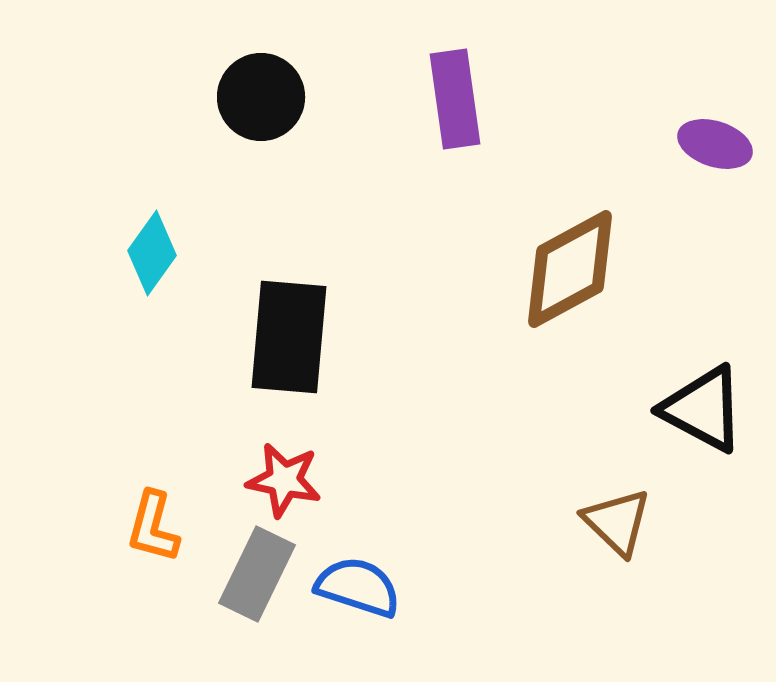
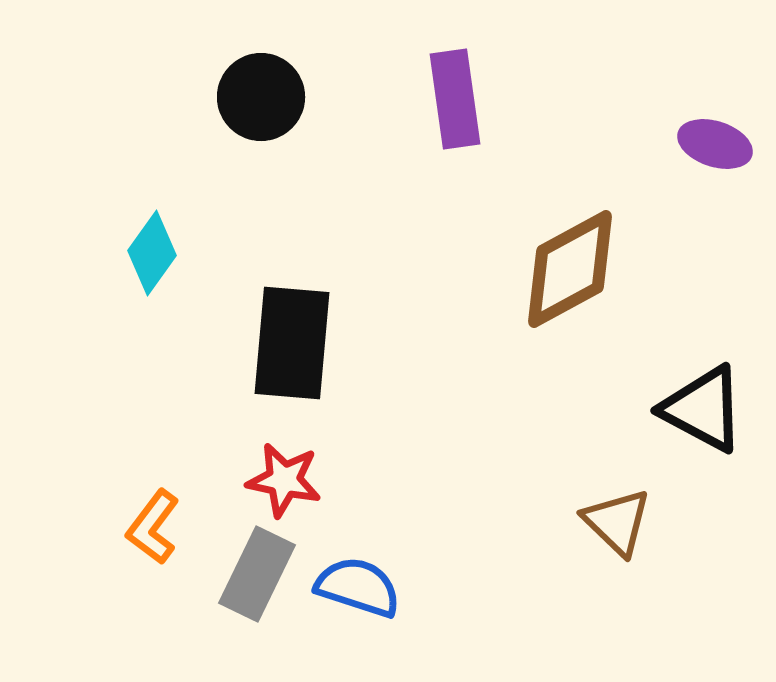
black rectangle: moved 3 px right, 6 px down
orange L-shape: rotated 22 degrees clockwise
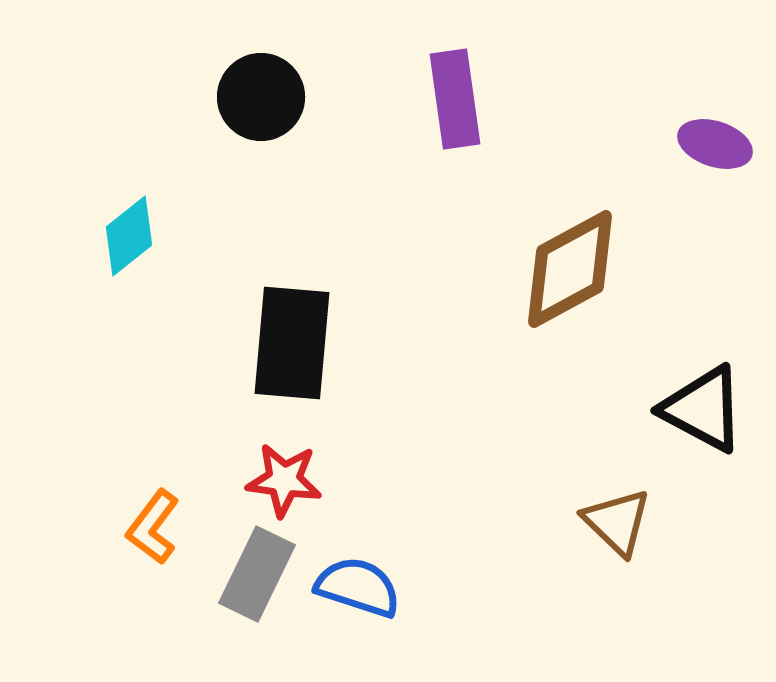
cyan diamond: moved 23 px left, 17 px up; rotated 16 degrees clockwise
red star: rotated 4 degrees counterclockwise
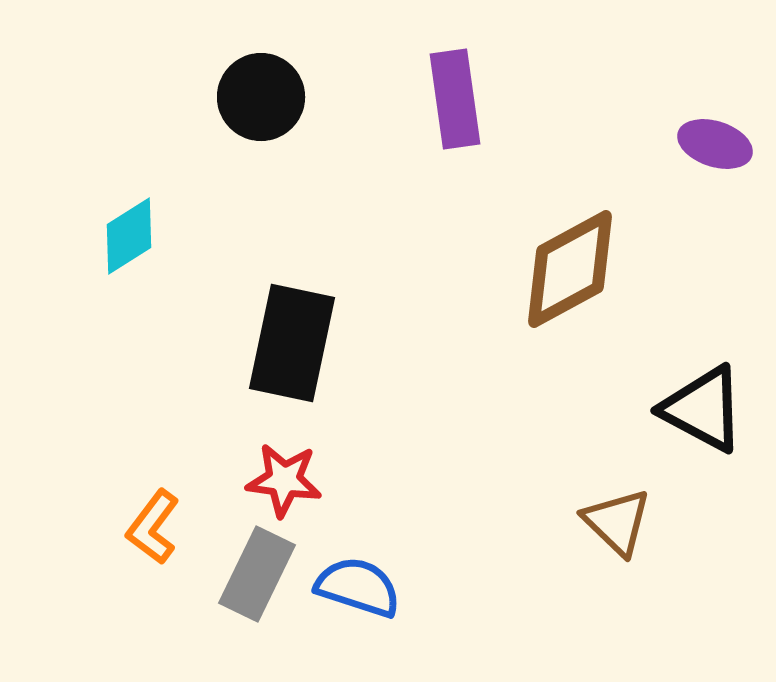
cyan diamond: rotated 6 degrees clockwise
black rectangle: rotated 7 degrees clockwise
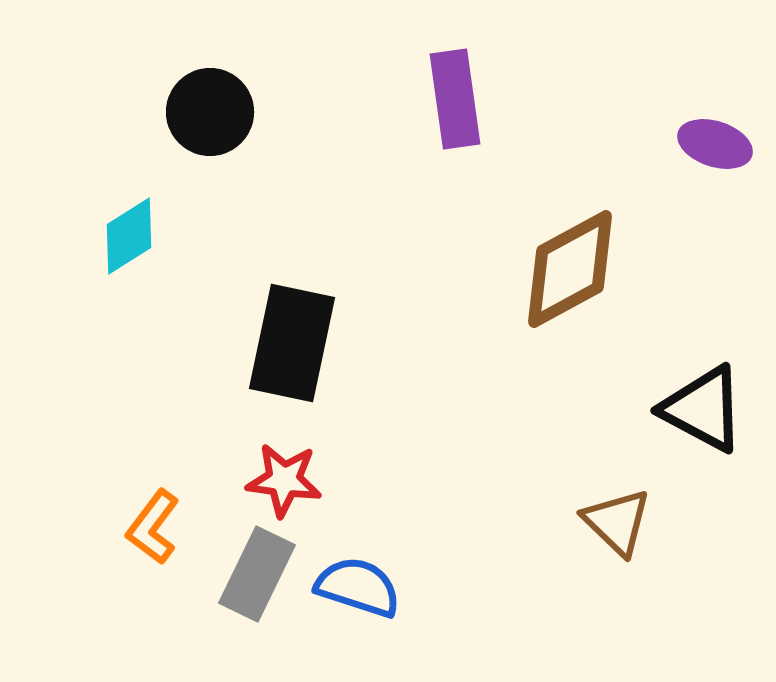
black circle: moved 51 px left, 15 px down
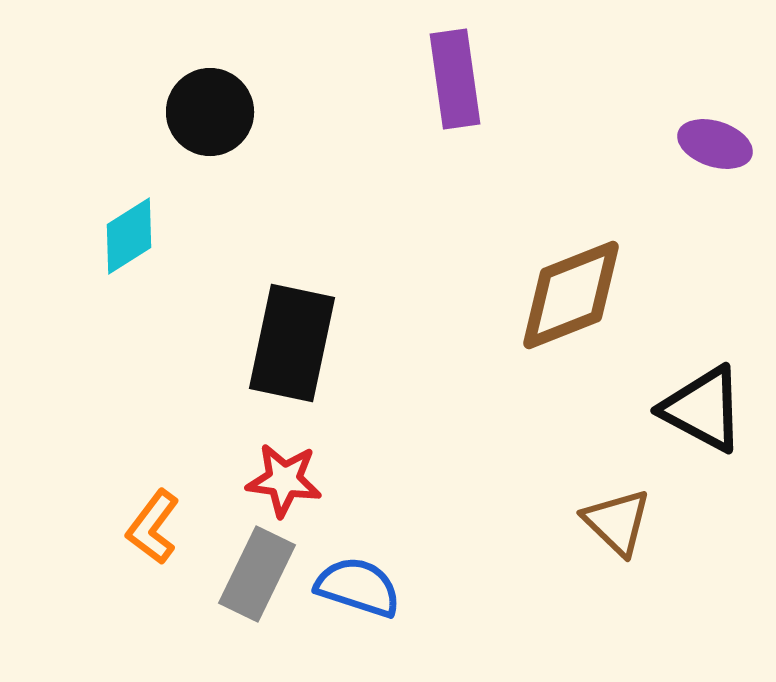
purple rectangle: moved 20 px up
brown diamond: moved 1 px right, 26 px down; rotated 7 degrees clockwise
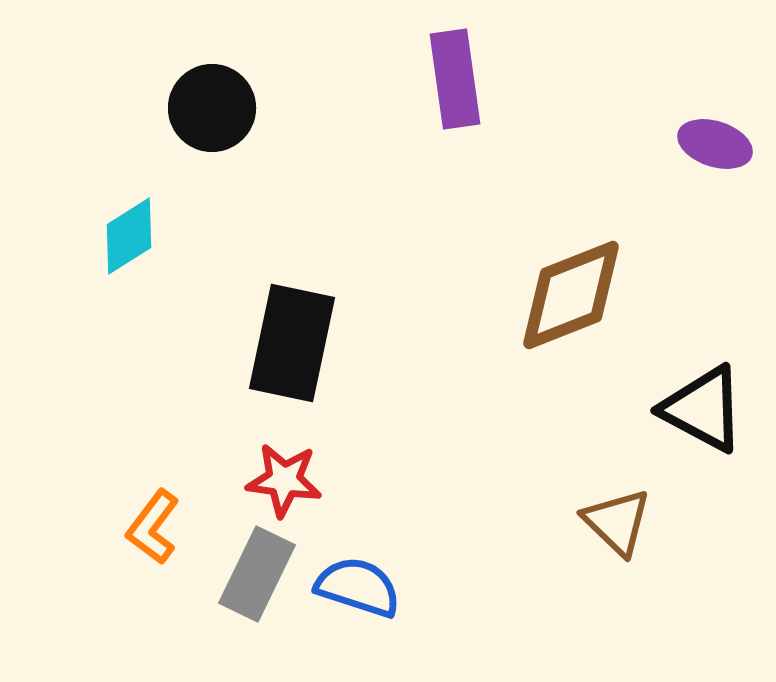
black circle: moved 2 px right, 4 px up
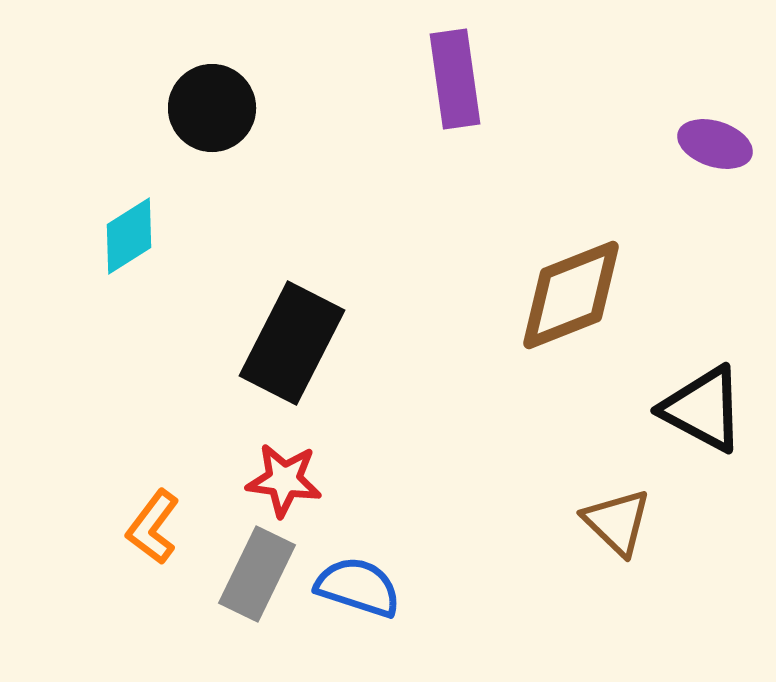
black rectangle: rotated 15 degrees clockwise
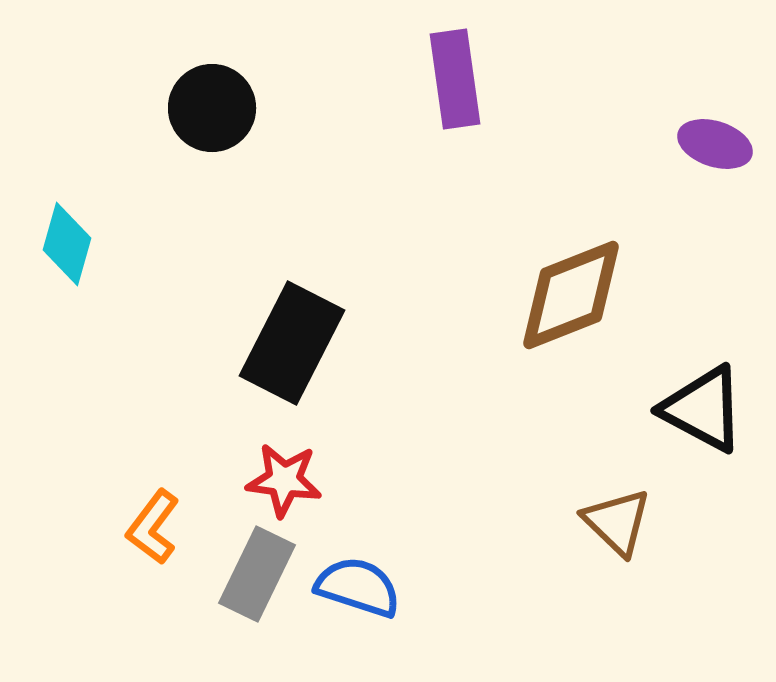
cyan diamond: moved 62 px left, 8 px down; rotated 42 degrees counterclockwise
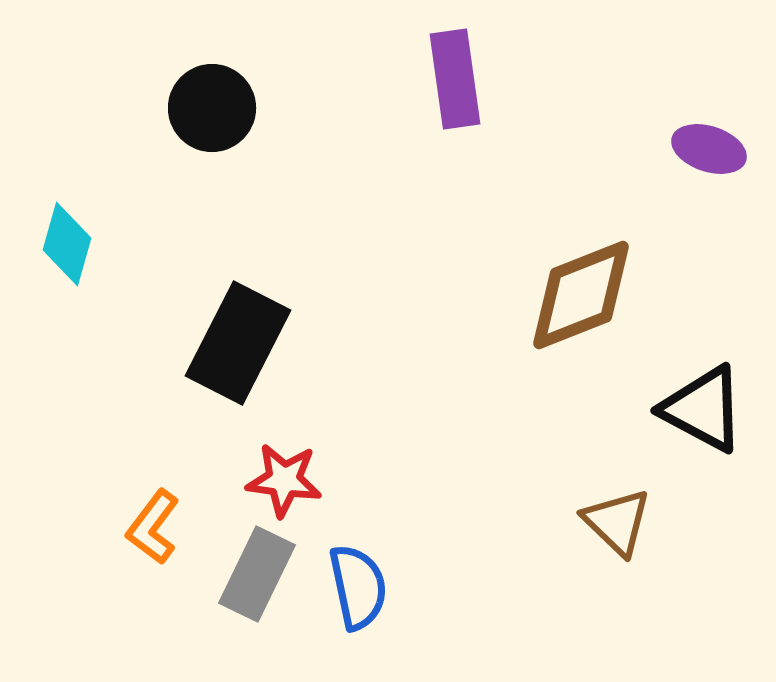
purple ellipse: moved 6 px left, 5 px down
brown diamond: moved 10 px right
black rectangle: moved 54 px left
blue semicircle: rotated 60 degrees clockwise
